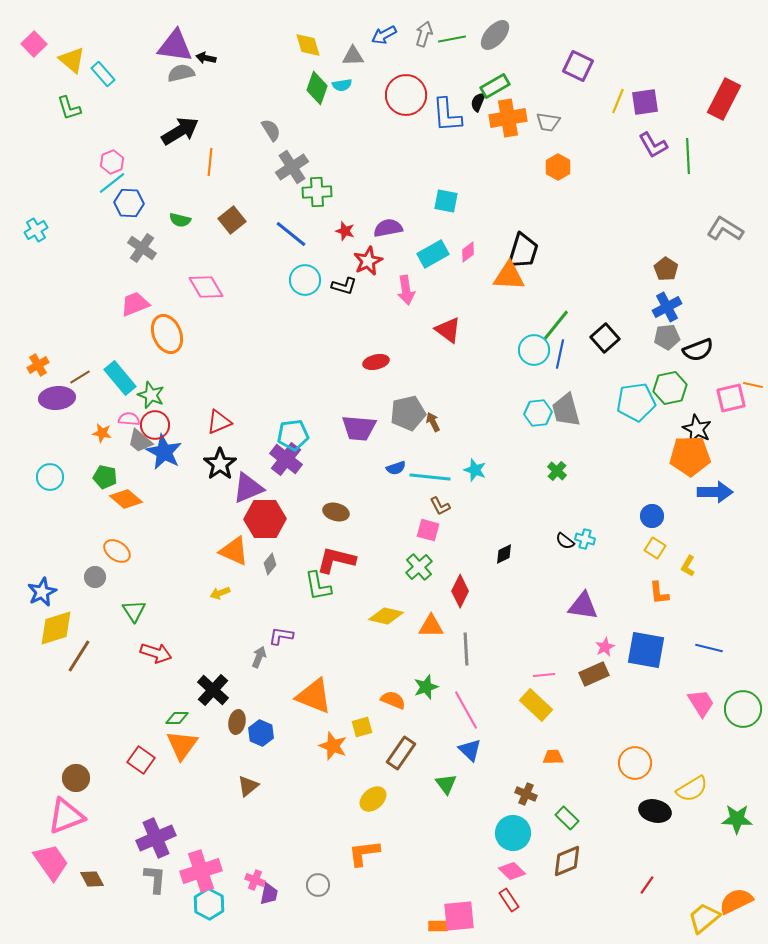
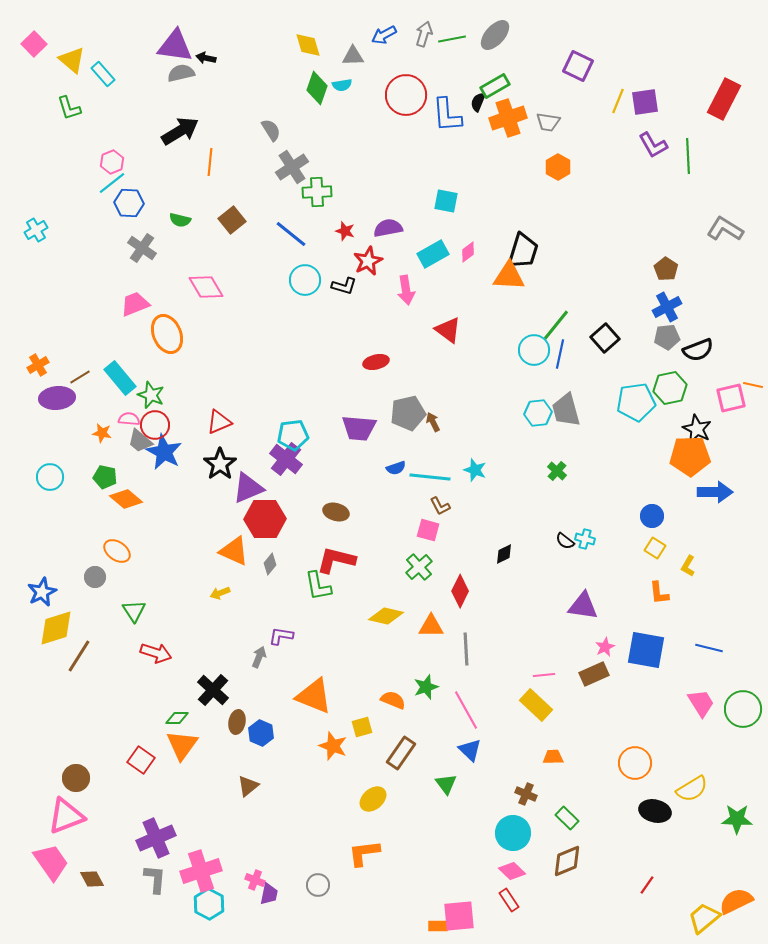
orange cross at (508, 118): rotated 9 degrees counterclockwise
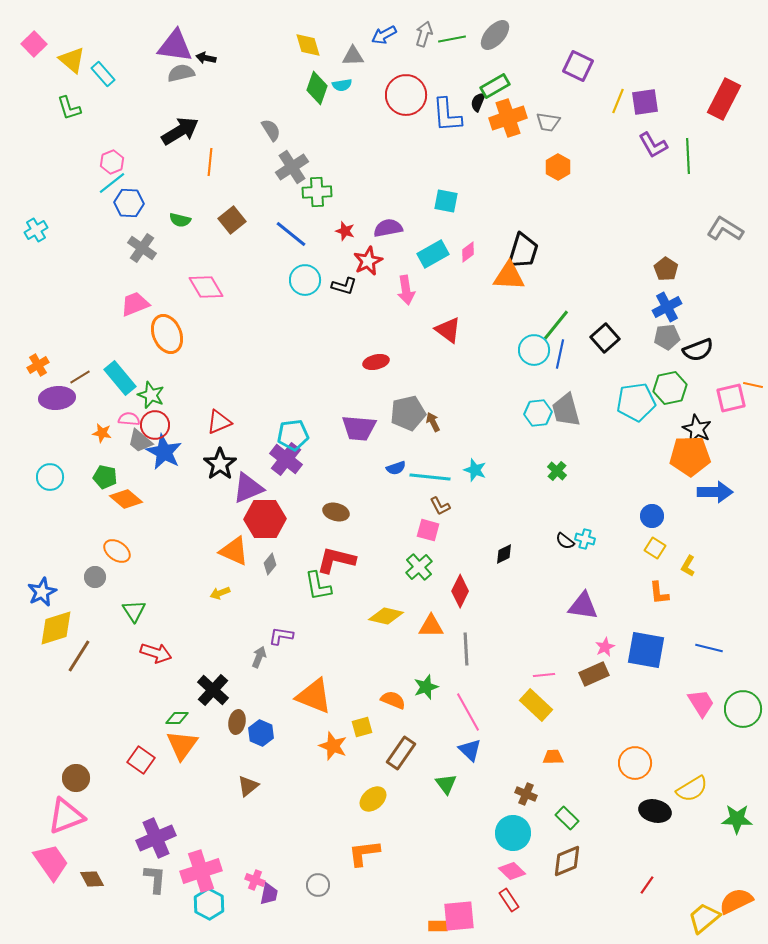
pink line at (466, 710): moved 2 px right, 2 px down
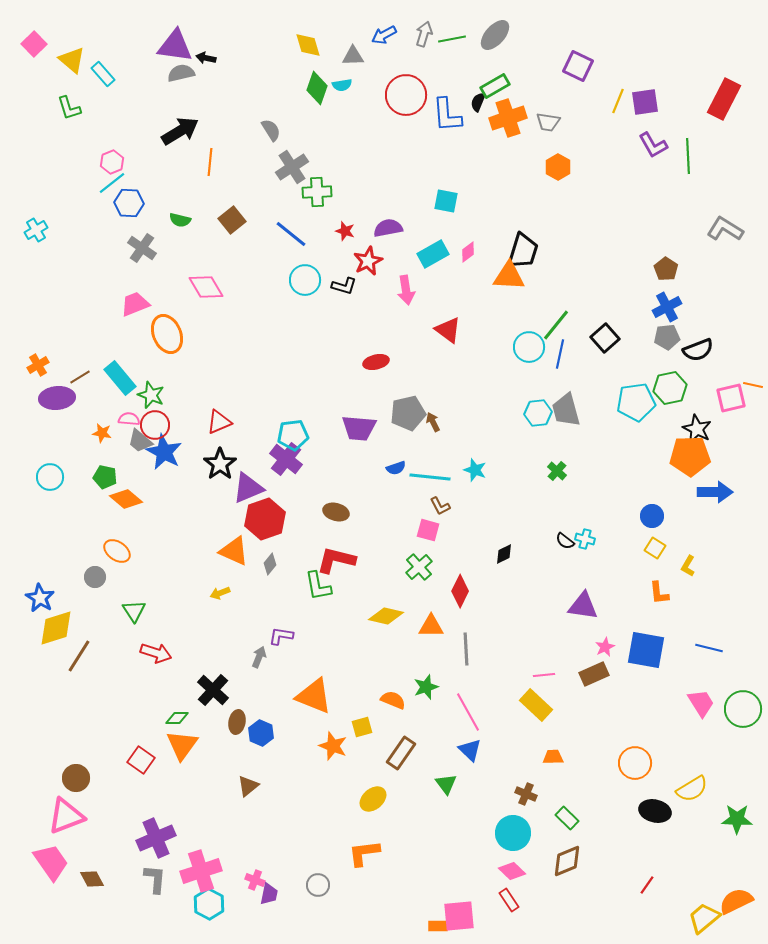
cyan circle at (534, 350): moved 5 px left, 3 px up
red hexagon at (265, 519): rotated 18 degrees counterclockwise
blue star at (42, 592): moved 2 px left, 6 px down; rotated 16 degrees counterclockwise
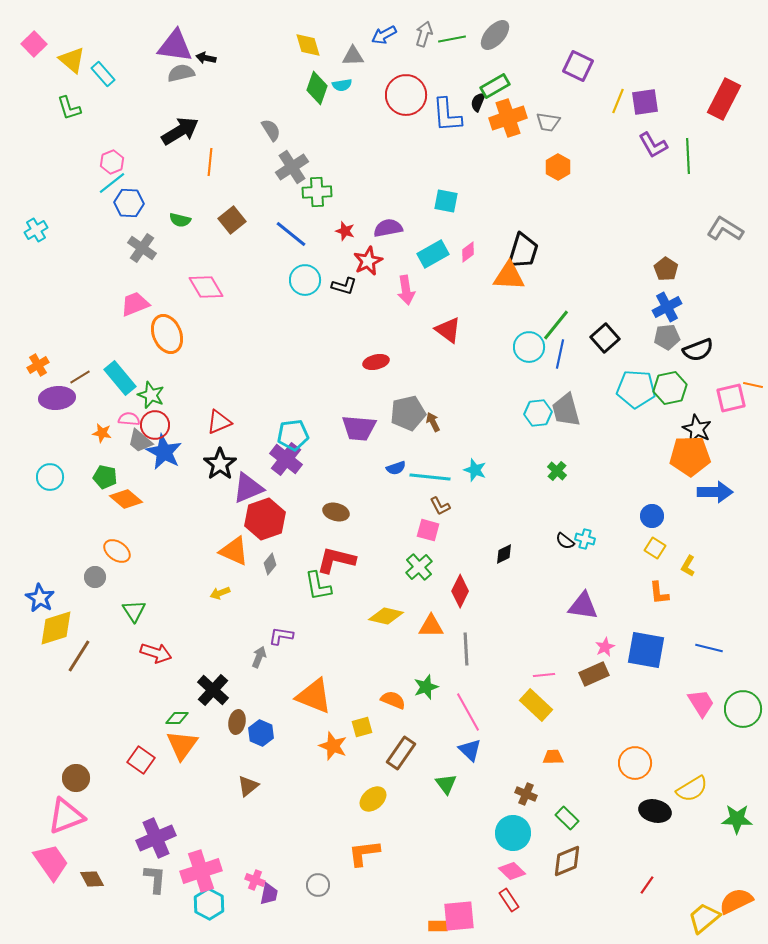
cyan pentagon at (636, 402): moved 13 px up; rotated 12 degrees clockwise
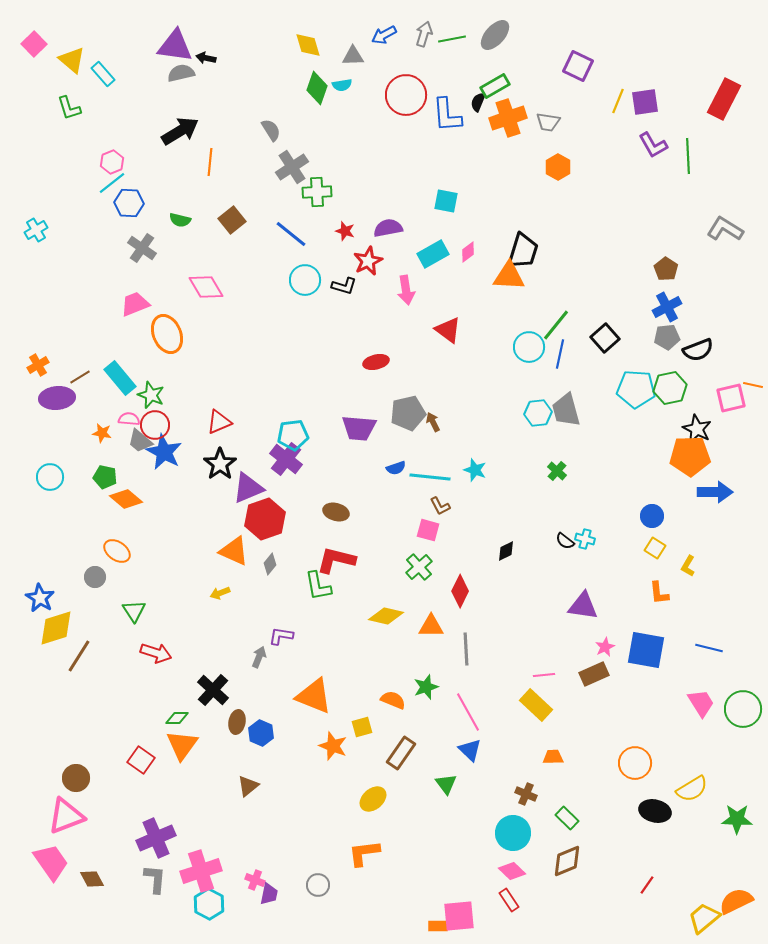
black diamond at (504, 554): moved 2 px right, 3 px up
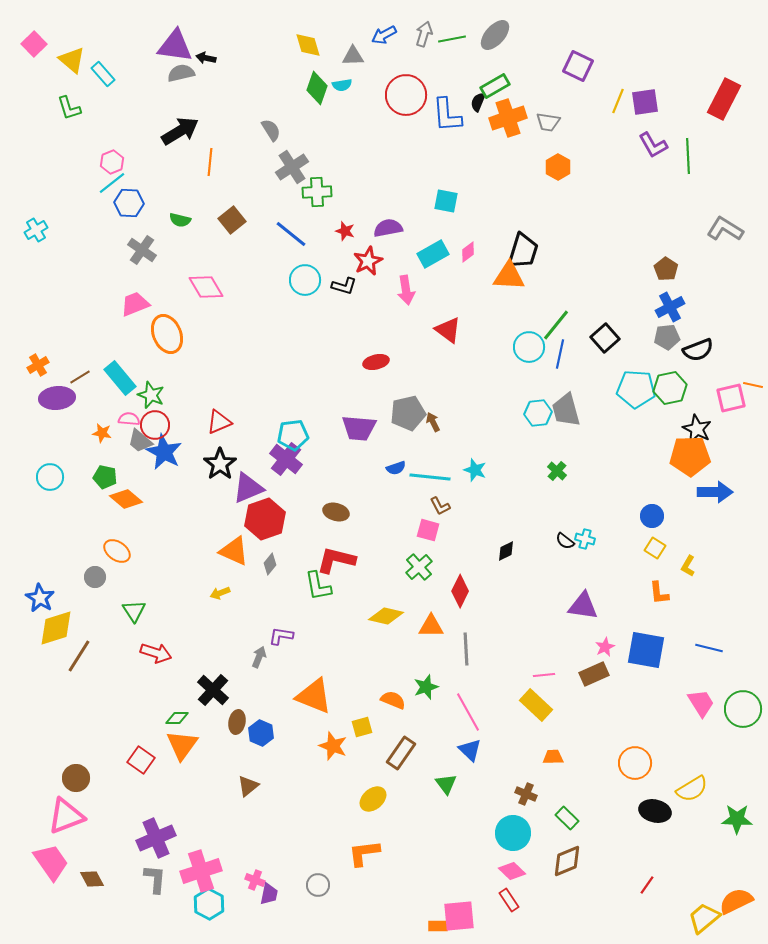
gray cross at (142, 248): moved 2 px down
blue cross at (667, 307): moved 3 px right
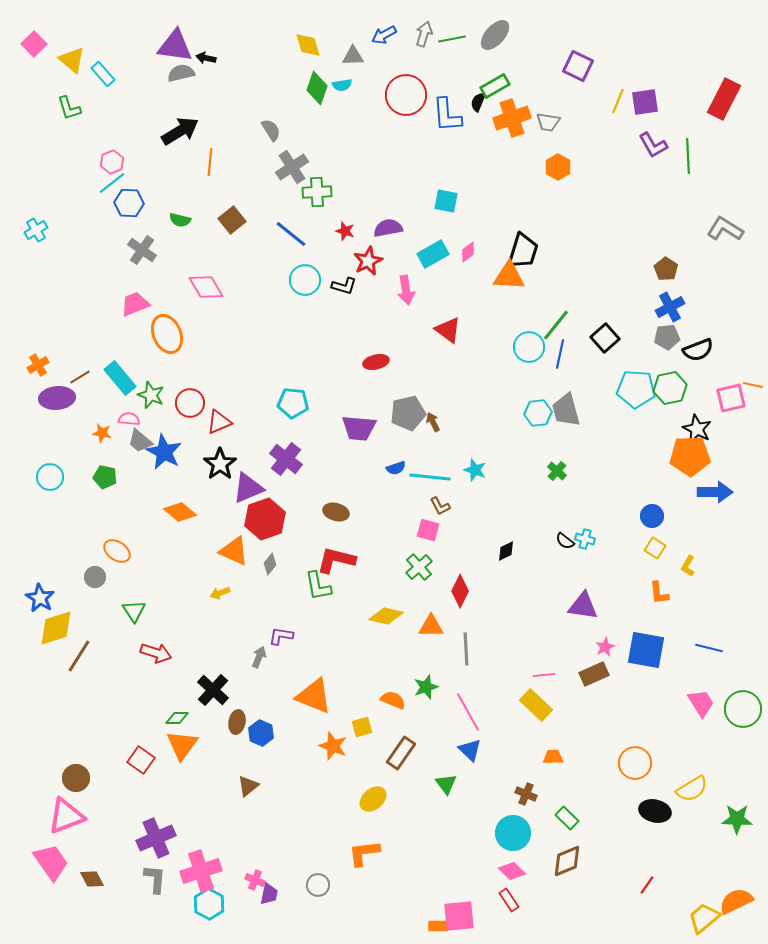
orange cross at (508, 118): moved 4 px right
red circle at (155, 425): moved 35 px right, 22 px up
cyan pentagon at (293, 435): moved 32 px up; rotated 12 degrees clockwise
orange diamond at (126, 499): moved 54 px right, 13 px down
